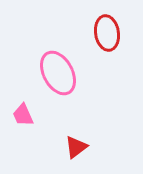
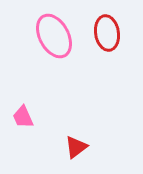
pink ellipse: moved 4 px left, 37 px up
pink trapezoid: moved 2 px down
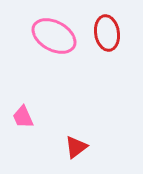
pink ellipse: rotated 33 degrees counterclockwise
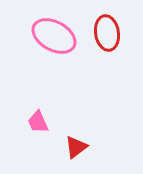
pink trapezoid: moved 15 px right, 5 px down
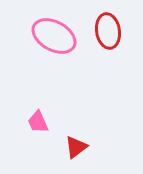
red ellipse: moved 1 px right, 2 px up
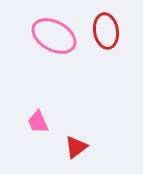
red ellipse: moved 2 px left
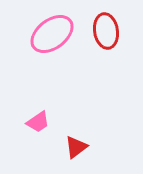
pink ellipse: moved 2 px left, 2 px up; rotated 66 degrees counterclockwise
pink trapezoid: rotated 100 degrees counterclockwise
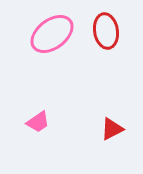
red triangle: moved 36 px right, 18 px up; rotated 10 degrees clockwise
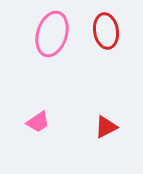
pink ellipse: rotated 36 degrees counterclockwise
red triangle: moved 6 px left, 2 px up
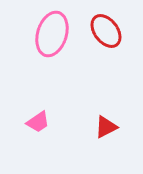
red ellipse: rotated 28 degrees counterclockwise
